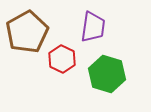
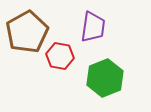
red hexagon: moved 2 px left, 3 px up; rotated 16 degrees counterclockwise
green hexagon: moved 2 px left, 4 px down; rotated 21 degrees clockwise
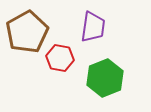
red hexagon: moved 2 px down
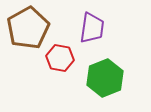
purple trapezoid: moved 1 px left, 1 px down
brown pentagon: moved 1 px right, 4 px up
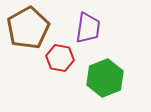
purple trapezoid: moved 4 px left
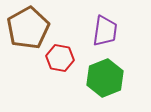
purple trapezoid: moved 17 px right, 3 px down
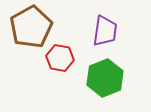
brown pentagon: moved 3 px right, 1 px up
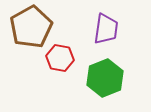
purple trapezoid: moved 1 px right, 2 px up
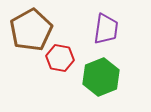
brown pentagon: moved 3 px down
green hexagon: moved 4 px left, 1 px up
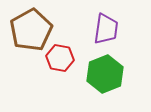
green hexagon: moved 4 px right, 3 px up
